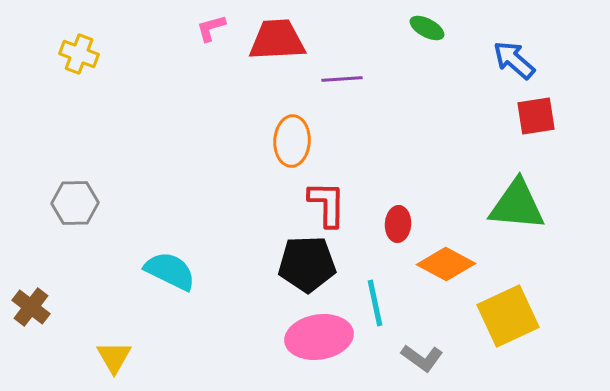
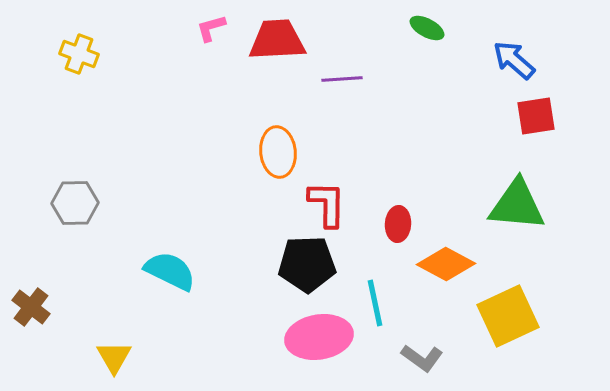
orange ellipse: moved 14 px left, 11 px down; rotated 9 degrees counterclockwise
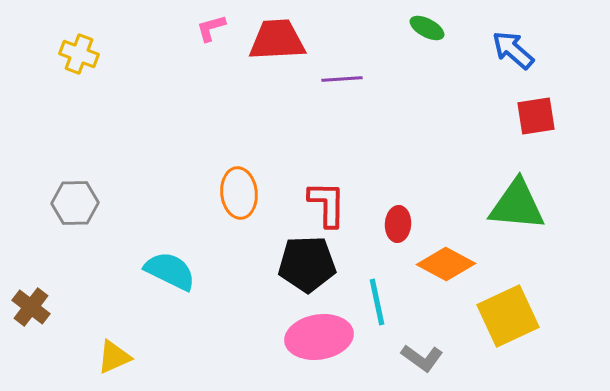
blue arrow: moved 1 px left, 10 px up
orange ellipse: moved 39 px left, 41 px down
cyan line: moved 2 px right, 1 px up
yellow triangle: rotated 36 degrees clockwise
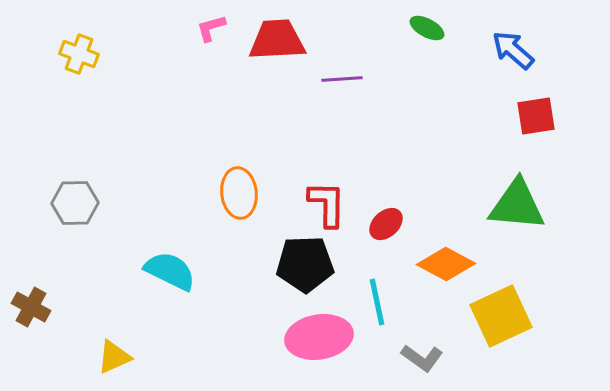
red ellipse: moved 12 px left; rotated 44 degrees clockwise
black pentagon: moved 2 px left
brown cross: rotated 9 degrees counterclockwise
yellow square: moved 7 px left
